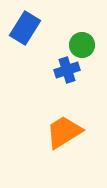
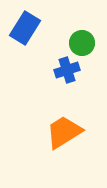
green circle: moved 2 px up
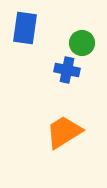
blue rectangle: rotated 24 degrees counterclockwise
blue cross: rotated 30 degrees clockwise
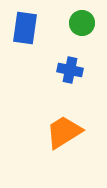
green circle: moved 20 px up
blue cross: moved 3 px right
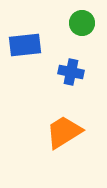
blue rectangle: moved 17 px down; rotated 76 degrees clockwise
blue cross: moved 1 px right, 2 px down
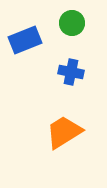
green circle: moved 10 px left
blue rectangle: moved 5 px up; rotated 16 degrees counterclockwise
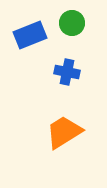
blue rectangle: moved 5 px right, 5 px up
blue cross: moved 4 px left
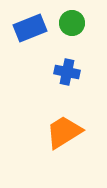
blue rectangle: moved 7 px up
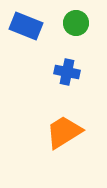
green circle: moved 4 px right
blue rectangle: moved 4 px left, 2 px up; rotated 44 degrees clockwise
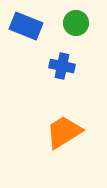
blue cross: moved 5 px left, 6 px up
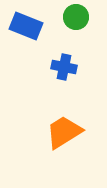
green circle: moved 6 px up
blue cross: moved 2 px right, 1 px down
